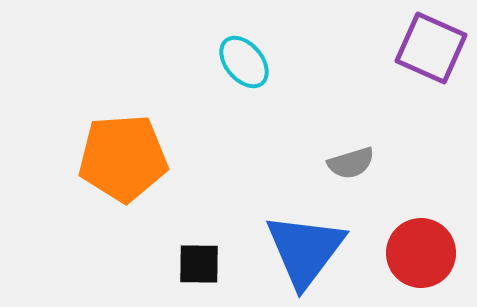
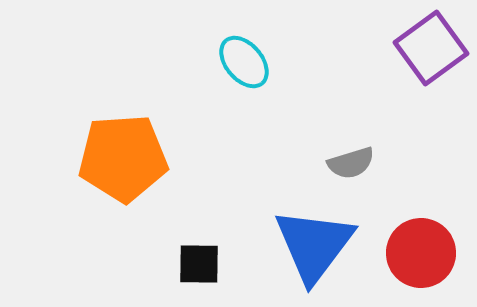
purple square: rotated 30 degrees clockwise
blue triangle: moved 9 px right, 5 px up
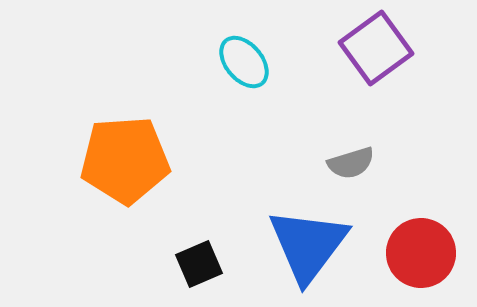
purple square: moved 55 px left
orange pentagon: moved 2 px right, 2 px down
blue triangle: moved 6 px left
black square: rotated 24 degrees counterclockwise
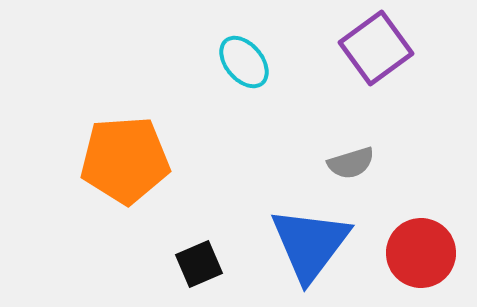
blue triangle: moved 2 px right, 1 px up
